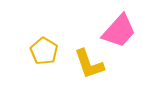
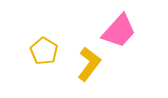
yellow L-shape: rotated 124 degrees counterclockwise
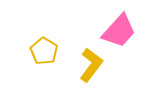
yellow L-shape: moved 2 px right, 1 px down
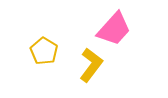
pink trapezoid: moved 5 px left, 2 px up
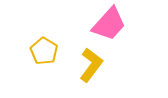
pink trapezoid: moved 5 px left, 5 px up
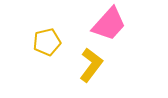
yellow pentagon: moved 3 px right, 9 px up; rotated 28 degrees clockwise
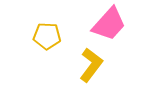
yellow pentagon: moved 6 px up; rotated 16 degrees clockwise
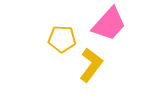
yellow pentagon: moved 15 px right, 3 px down
